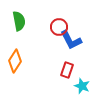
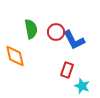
green semicircle: moved 12 px right, 8 px down
red circle: moved 3 px left, 5 px down
blue L-shape: moved 3 px right
orange diamond: moved 5 px up; rotated 45 degrees counterclockwise
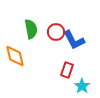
cyan star: rotated 14 degrees clockwise
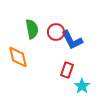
green semicircle: moved 1 px right
blue L-shape: moved 2 px left
orange diamond: moved 3 px right, 1 px down
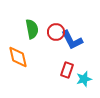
cyan star: moved 2 px right, 7 px up; rotated 21 degrees clockwise
